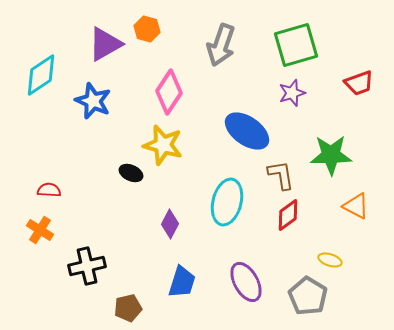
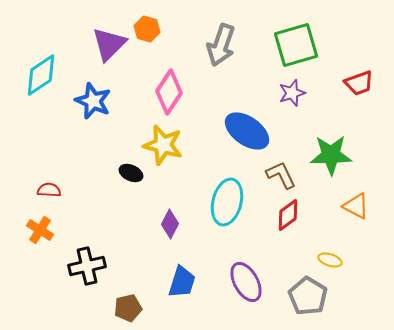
purple triangle: moved 4 px right; rotated 15 degrees counterclockwise
brown L-shape: rotated 16 degrees counterclockwise
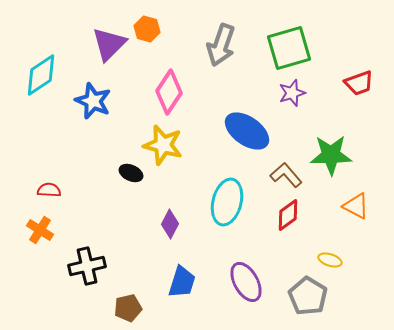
green square: moved 7 px left, 3 px down
brown L-shape: moved 5 px right; rotated 16 degrees counterclockwise
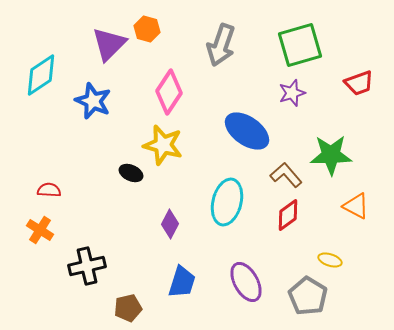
green square: moved 11 px right, 3 px up
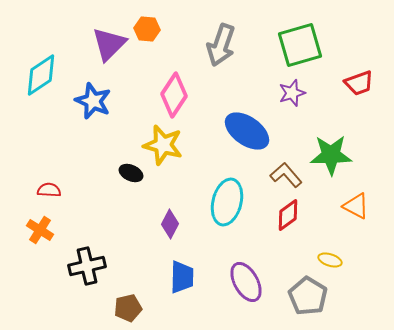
orange hexagon: rotated 10 degrees counterclockwise
pink diamond: moved 5 px right, 3 px down
blue trapezoid: moved 5 px up; rotated 16 degrees counterclockwise
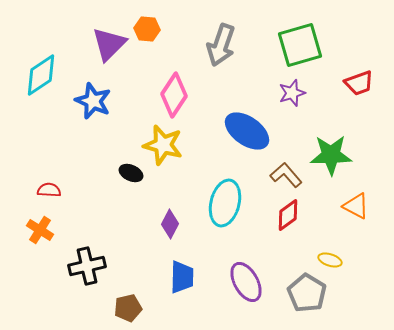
cyan ellipse: moved 2 px left, 1 px down
gray pentagon: moved 1 px left, 3 px up
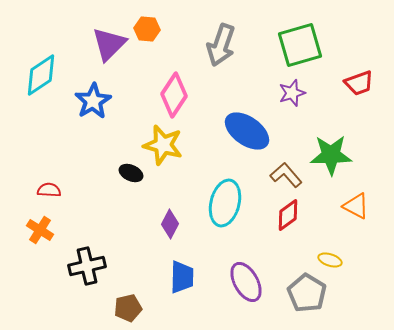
blue star: rotated 18 degrees clockwise
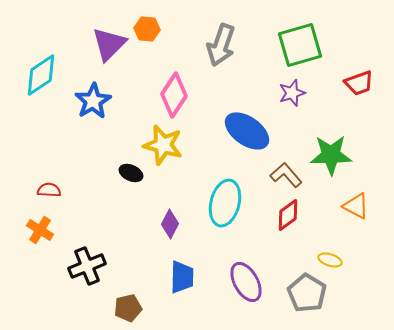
black cross: rotated 9 degrees counterclockwise
